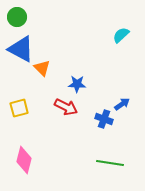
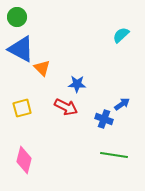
yellow square: moved 3 px right
green line: moved 4 px right, 8 px up
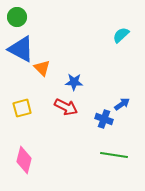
blue star: moved 3 px left, 2 px up
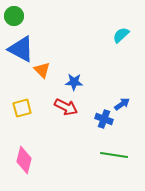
green circle: moved 3 px left, 1 px up
orange triangle: moved 2 px down
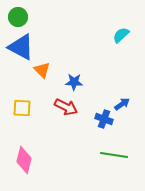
green circle: moved 4 px right, 1 px down
blue triangle: moved 2 px up
yellow square: rotated 18 degrees clockwise
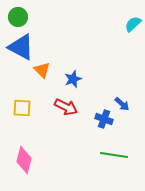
cyan semicircle: moved 12 px right, 11 px up
blue star: moved 1 px left, 3 px up; rotated 24 degrees counterclockwise
blue arrow: rotated 77 degrees clockwise
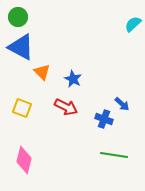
orange triangle: moved 2 px down
blue star: rotated 24 degrees counterclockwise
yellow square: rotated 18 degrees clockwise
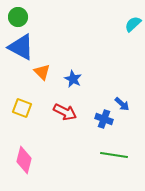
red arrow: moved 1 px left, 5 px down
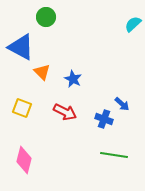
green circle: moved 28 px right
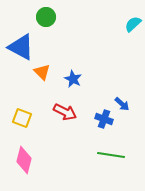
yellow square: moved 10 px down
green line: moved 3 px left
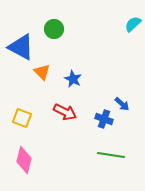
green circle: moved 8 px right, 12 px down
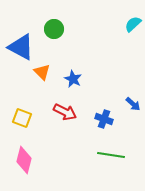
blue arrow: moved 11 px right
